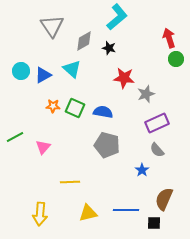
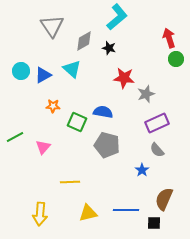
green square: moved 2 px right, 14 px down
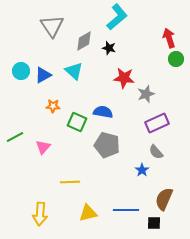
cyan triangle: moved 2 px right, 2 px down
gray semicircle: moved 1 px left, 2 px down
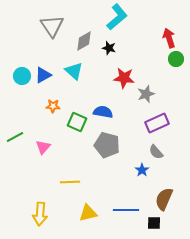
cyan circle: moved 1 px right, 5 px down
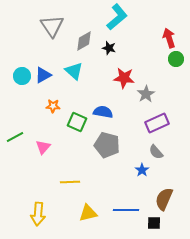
gray star: rotated 12 degrees counterclockwise
yellow arrow: moved 2 px left
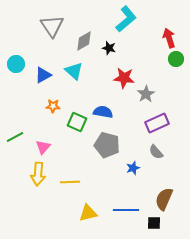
cyan L-shape: moved 9 px right, 2 px down
cyan circle: moved 6 px left, 12 px up
blue star: moved 9 px left, 2 px up; rotated 16 degrees clockwise
yellow arrow: moved 40 px up
